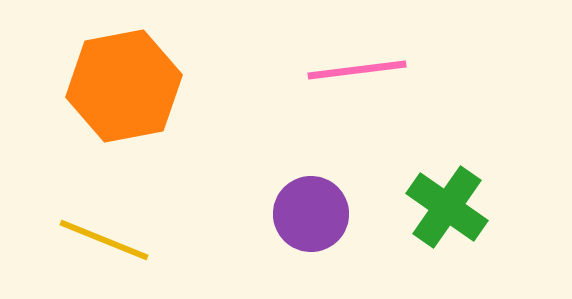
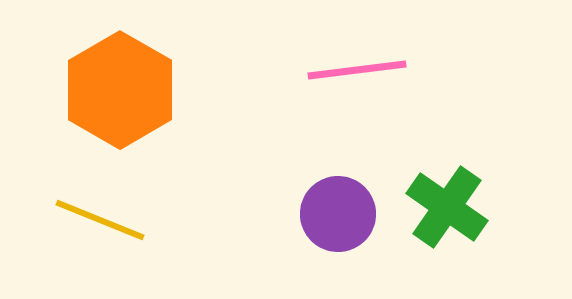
orange hexagon: moved 4 px left, 4 px down; rotated 19 degrees counterclockwise
purple circle: moved 27 px right
yellow line: moved 4 px left, 20 px up
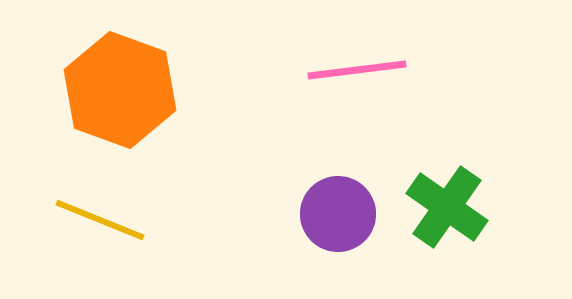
orange hexagon: rotated 10 degrees counterclockwise
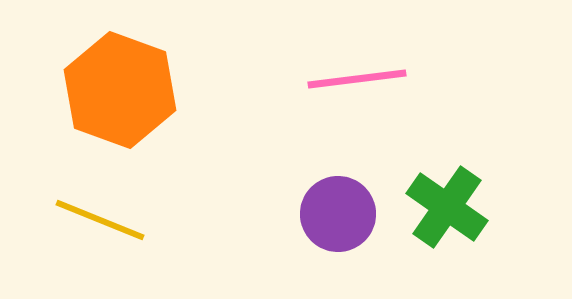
pink line: moved 9 px down
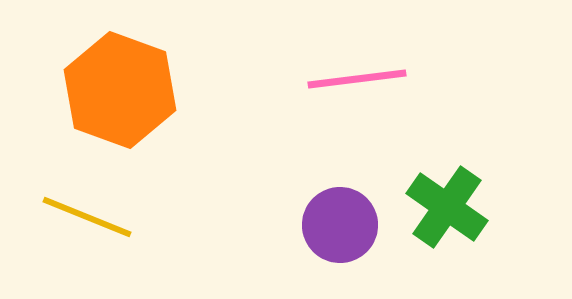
purple circle: moved 2 px right, 11 px down
yellow line: moved 13 px left, 3 px up
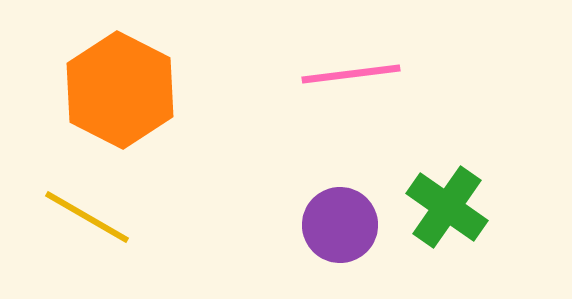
pink line: moved 6 px left, 5 px up
orange hexagon: rotated 7 degrees clockwise
yellow line: rotated 8 degrees clockwise
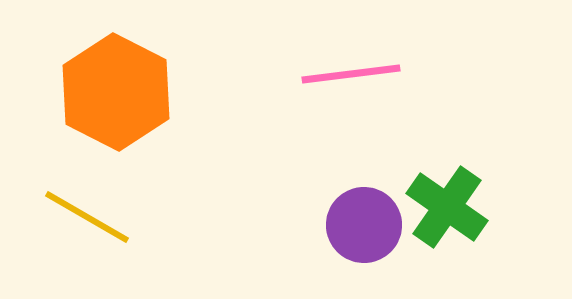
orange hexagon: moved 4 px left, 2 px down
purple circle: moved 24 px right
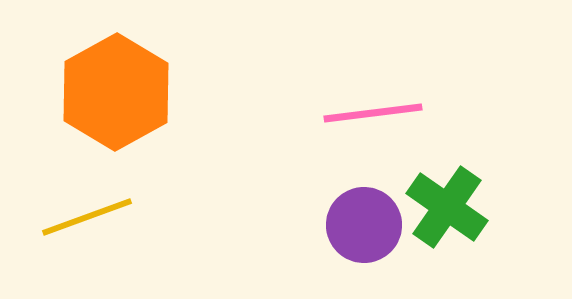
pink line: moved 22 px right, 39 px down
orange hexagon: rotated 4 degrees clockwise
yellow line: rotated 50 degrees counterclockwise
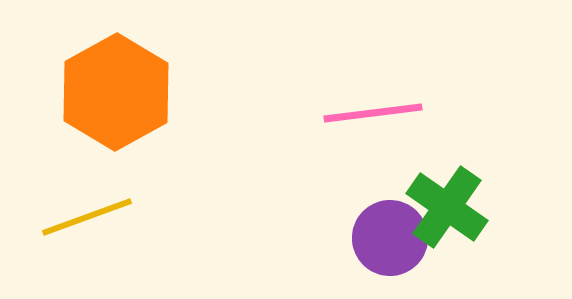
purple circle: moved 26 px right, 13 px down
